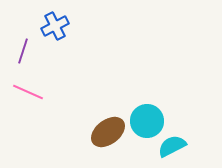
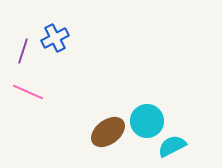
blue cross: moved 12 px down
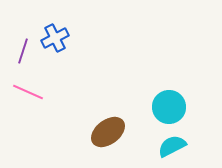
cyan circle: moved 22 px right, 14 px up
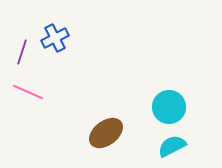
purple line: moved 1 px left, 1 px down
brown ellipse: moved 2 px left, 1 px down
